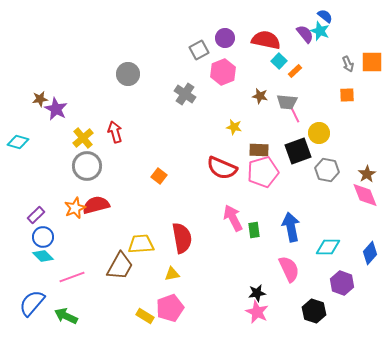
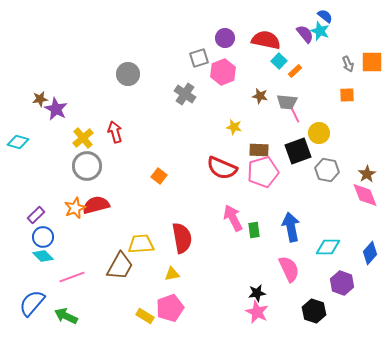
gray square at (199, 50): moved 8 px down; rotated 12 degrees clockwise
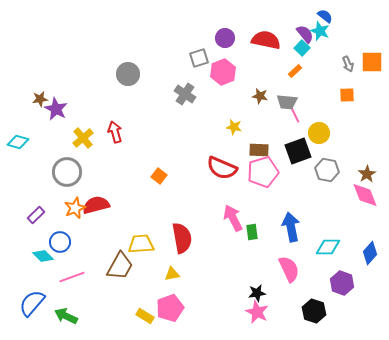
cyan square at (279, 61): moved 23 px right, 13 px up
gray circle at (87, 166): moved 20 px left, 6 px down
green rectangle at (254, 230): moved 2 px left, 2 px down
blue circle at (43, 237): moved 17 px right, 5 px down
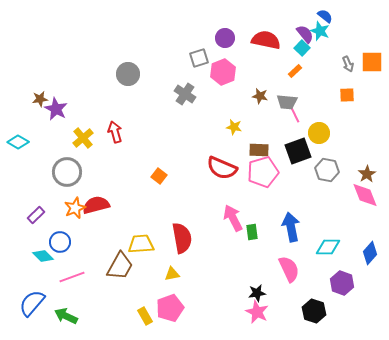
cyan diamond at (18, 142): rotated 15 degrees clockwise
yellow rectangle at (145, 316): rotated 30 degrees clockwise
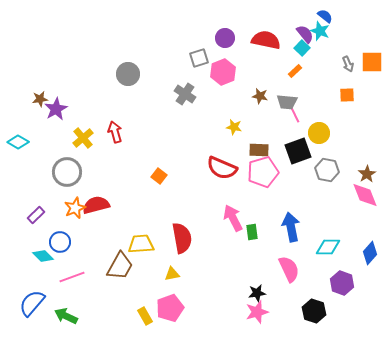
purple star at (56, 109): rotated 15 degrees clockwise
pink star at (257, 312): rotated 30 degrees clockwise
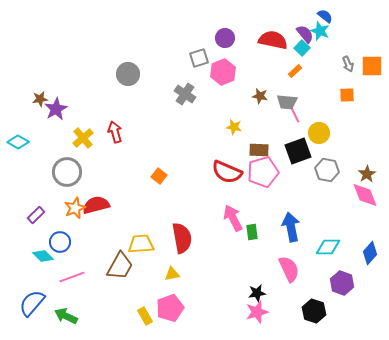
red semicircle at (266, 40): moved 7 px right
orange square at (372, 62): moved 4 px down
red semicircle at (222, 168): moved 5 px right, 4 px down
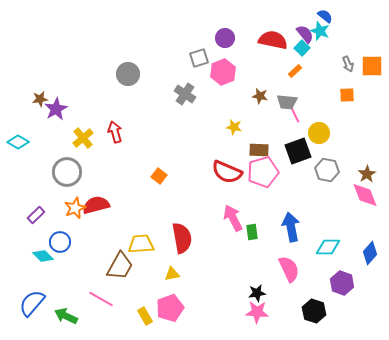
pink line at (72, 277): moved 29 px right, 22 px down; rotated 50 degrees clockwise
pink star at (257, 312): rotated 20 degrees clockwise
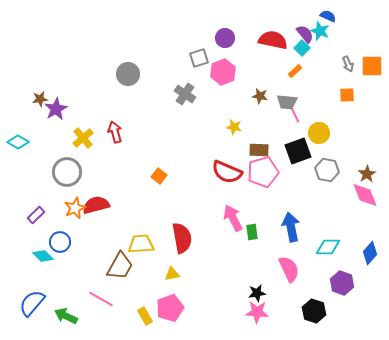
blue semicircle at (325, 16): moved 3 px right; rotated 14 degrees counterclockwise
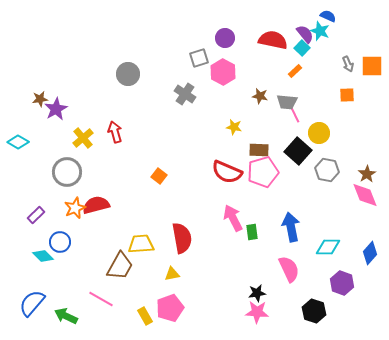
pink hexagon at (223, 72): rotated 10 degrees counterclockwise
black square at (298, 151): rotated 28 degrees counterclockwise
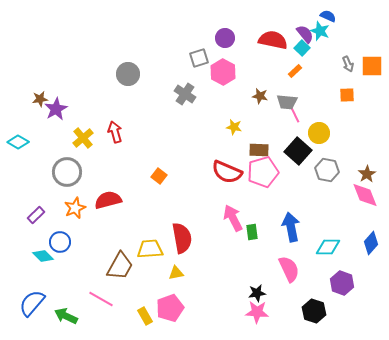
red semicircle at (96, 205): moved 12 px right, 5 px up
yellow trapezoid at (141, 244): moved 9 px right, 5 px down
blue diamond at (370, 253): moved 1 px right, 10 px up
yellow triangle at (172, 274): moved 4 px right, 1 px up
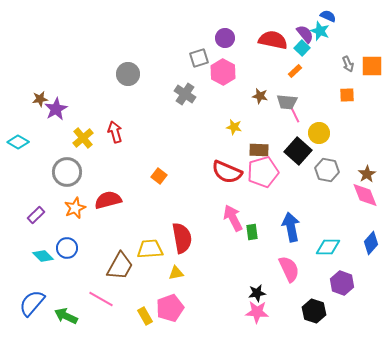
blue circle at (60, 242): moved 7 px right, 6 px down
